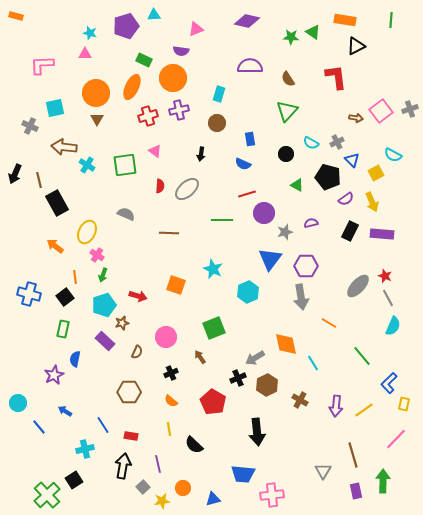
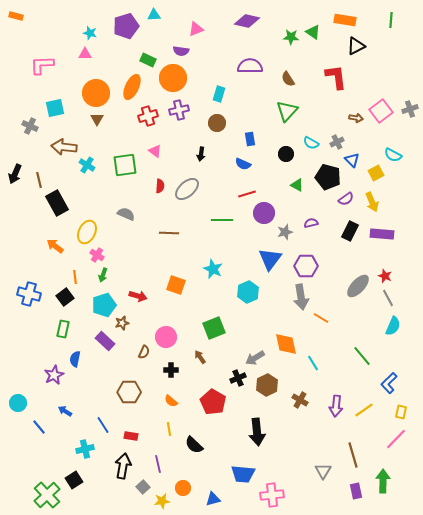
green rectangle at (144, 60): moved 4 px right
orange line at (329, 323): moved 8 px left, 5 px up
brown semicircle at (137, 352): moved 7 px right
black cross at (171, 373): moved 3 px up; rotated 24 degrees clockwise
yellow rectangle at (404, 404): moved 3 px left, 8 px down
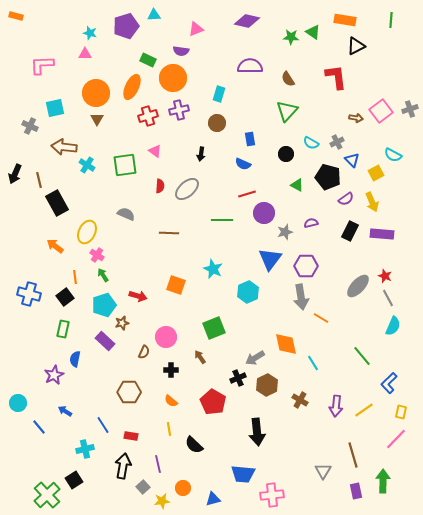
green arrow at (103, 275): rotated 128 degrees clockwise
